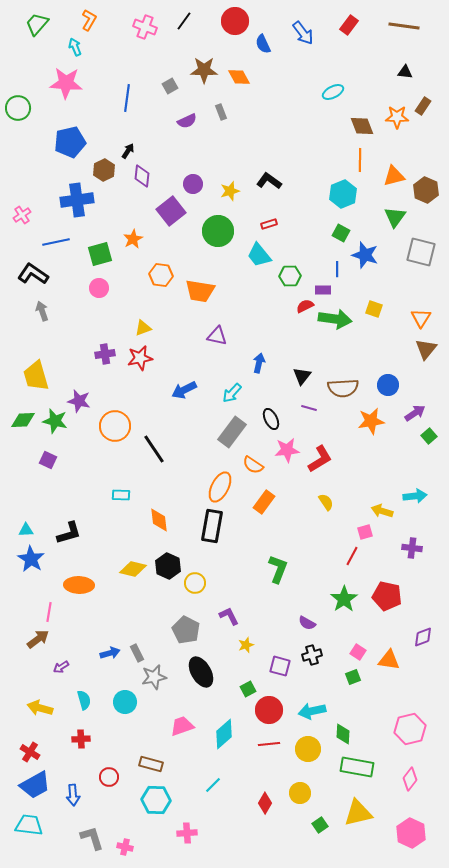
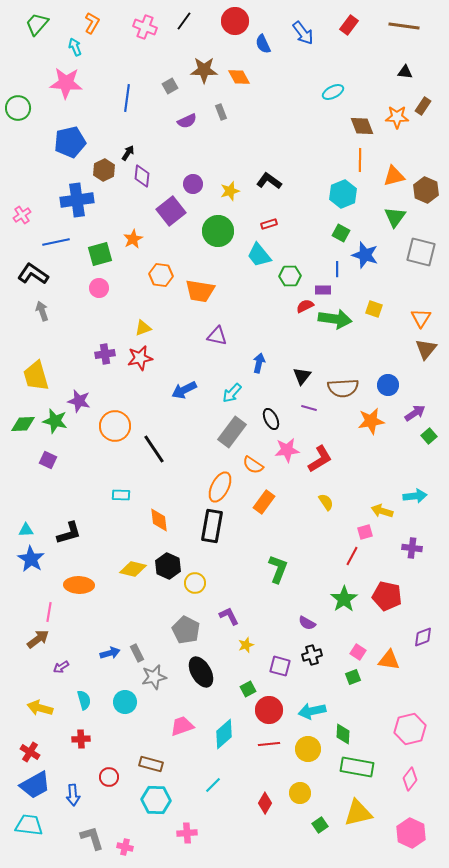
orange L-shape at (89, 20): moved 3 px right, 3 px down
black arrow at (128, 151): moved 2 px down
green diamond at (23, 420): moved 4 px down
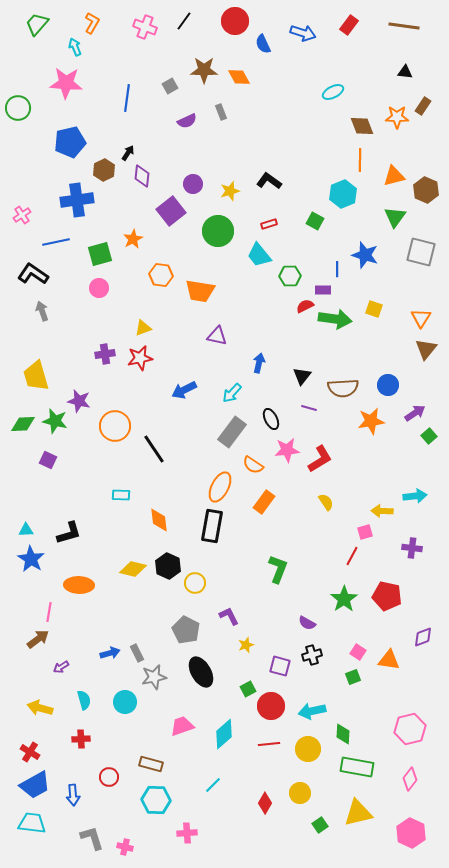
blue arrow at (303, 33): rotated 35 degrees counterclockwise
green square at (341, 233): moved 26 px left, 12 px up
yellow arrow at (382, 511): rotated 15 degrees counterclockwise
red circle at (269, 710): moved 2 px right, 4 px up
cyan trapezoid at (29, 825): moved 3 px right, 2 px up
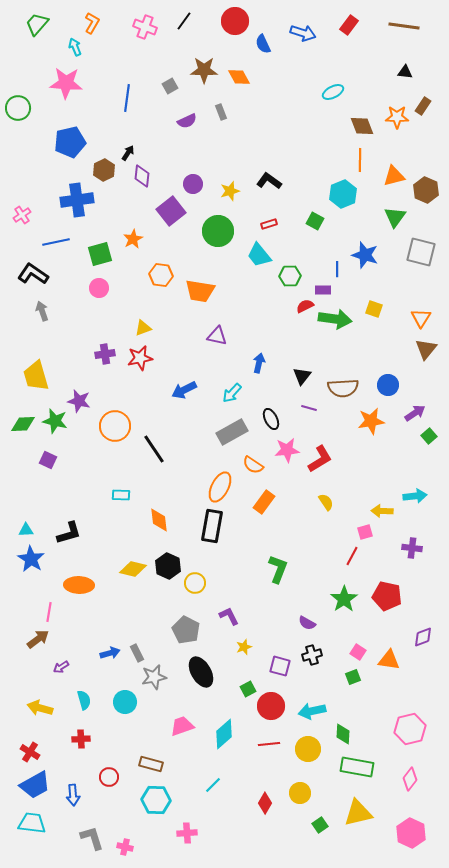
gray rectangle at (232, 432): rotated 24 degrees clockwise
yellow star at (246, 645): moved 2 px left, 2 px down
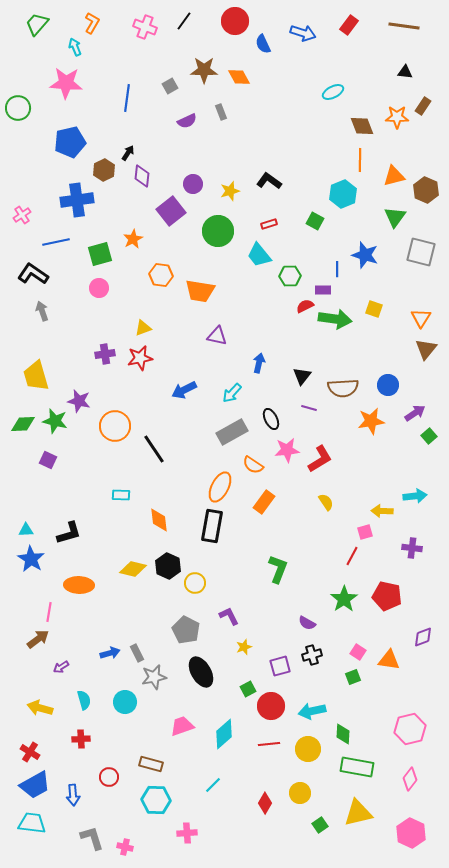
purple square at (280, 666): rotated 30 degrees counterclockwise
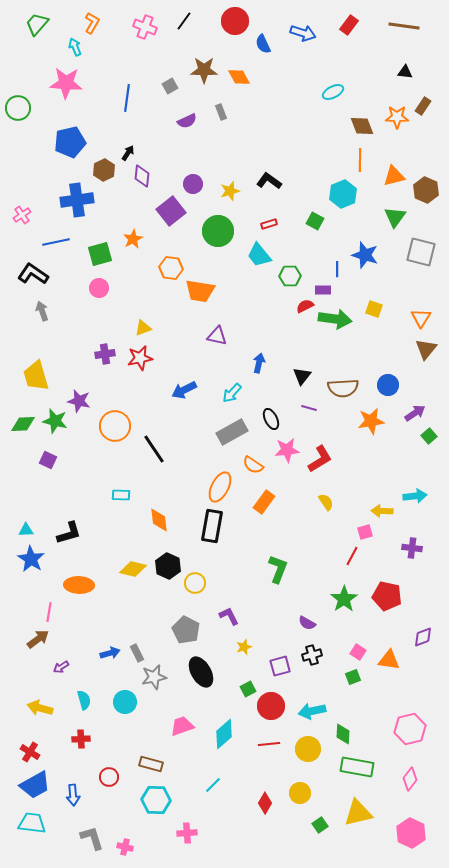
orange hexagon at (161, 275): moved 10 px right, 7 px up
